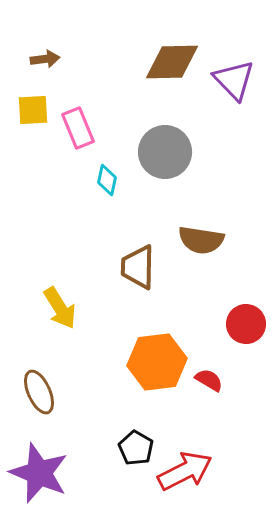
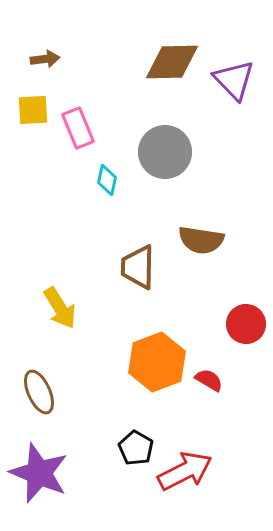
orange hexagon: rotated 14 degrees counterclockwise
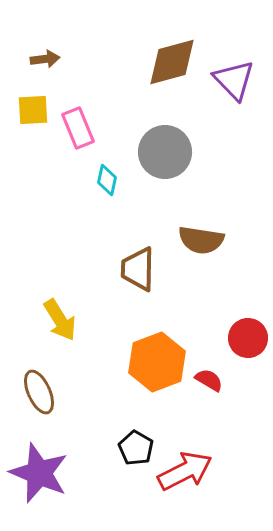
brown diamond: rotated 14 degrees counterclockwise
brown trapezoid: moved 2 px down
yellow arrow: moved 12 px down
red circle: moved 2 px right, 14 px down
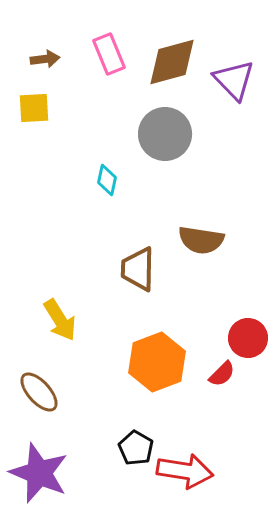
yellow square: moved 1 px right, 2 px up
pink rectangle: moved 31 px right, 74 px up
gray circle: moved 18 px up
red semicircle: moved 13 px right, 6 px up; rotated 104 degrees clockwise
brown ellipse: rotated 18 degrees counterclockwise
red arrow: rotated 36 degrees clockwise
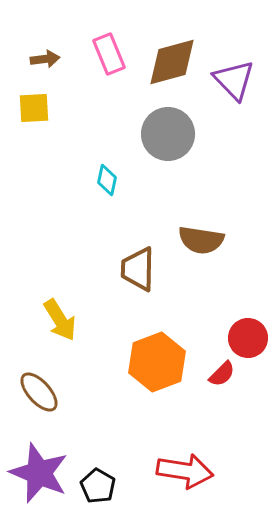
gray circle: moved 3 px right
black pentagon: moved 38 px left, 38 px down
